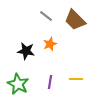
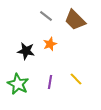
yellow line: rotated 48 degrees clockwise
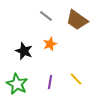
brown trapezoid: moved 2 px right; rotated 10 degrees counterclockwise
black star: moved 2 px left; rotated 12 degrees clockwise
green star: moved 1 px left
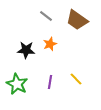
black star: moved 2 px right, 1 px up; rotated 18 degrees counterclockwise
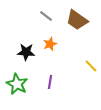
black star: moved 2 px down
yellow line: moved 15 px right, 13 px up
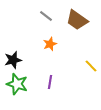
black star: moved 13 px left, 8 px down; rotated 18 degrees counterclockwise
green star: rotated 10 degrees counterclockwise
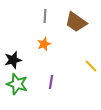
gray line: moved 1 px left; rotated 56 degrees clockwise
brown trapezoid: moved 1 px left, 2 px down
orange star: moved 6 px left
purple line: moved 1 px right
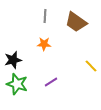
orange star: rotated 24 degrees clockwise
purple line: rotated 48 degrees clockwise
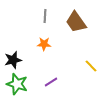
brown trapezoid: rotated 20 degrees clockwise
